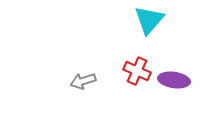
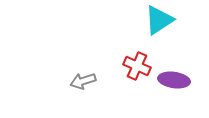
cyan triangle: moved 10 px right; rotated 16 degrees clockwise
red cross: moved 5 px up
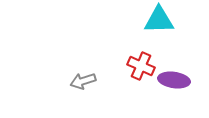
cyan triangle: rotated 32 degrees clockwise
red cross: moved 4 px right
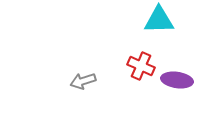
purple ellipse: moved 3 px right
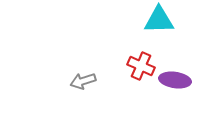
purple ellipse: moved 2 px left
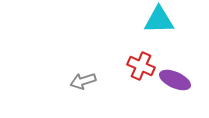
purple ellipse: rotated 16 degrees clockwise
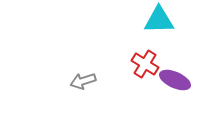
red cross: moved 4 px right, 2 px up; rotated 8 degrees clockwise
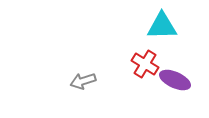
cyan triangle: moved 3 px right, 6 px down
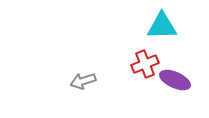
red cross: rotated 36 degrees clockwise
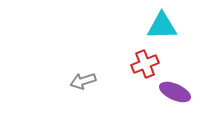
purple ellipse: moved 12 px down
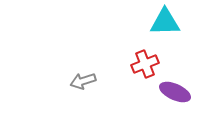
cyan triangle: moved 3 px right, 4 px up
